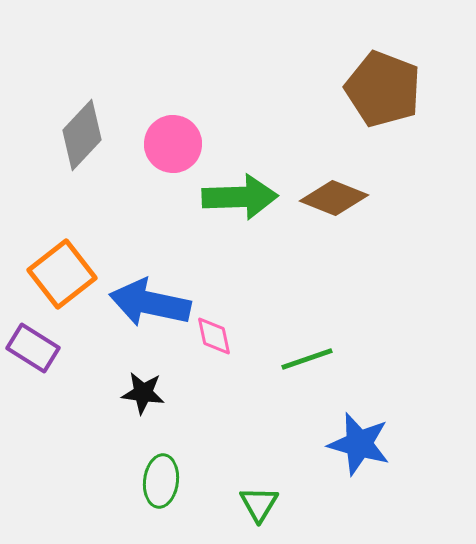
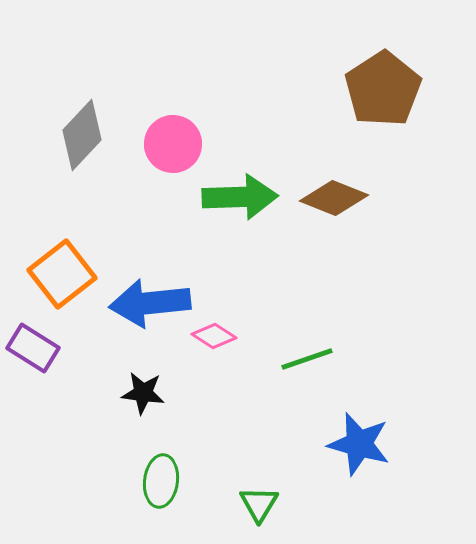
brown pentagon: rotated 18 degrees clockwise
blue arrow: rotated 18 degrees counterclockwise
pink diamond: rotated 45 degrees counterclockwise
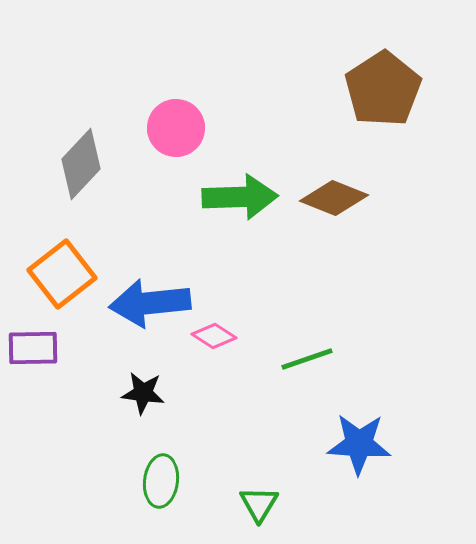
gray diamond: moved 1 px left, 29 px down
pink circle: moved 3 px right, 16 px up
purple rectangle: rotated 33 degrees counterclockwise
blue star: rotated 12 degrees counterclockwise
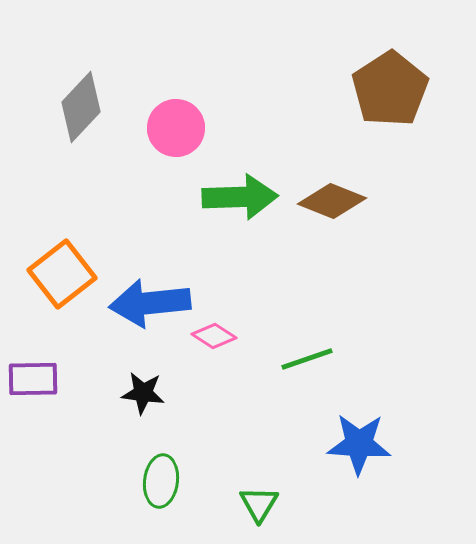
brown pentagon: moved 7 px right
gray diamond: moved 57 px up
brown diamond: moved 2 px left, 3 px down
purple rectangle: moved 31 px down
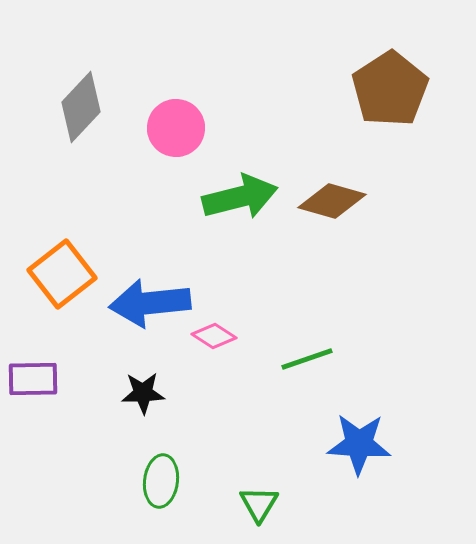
green arrow: rotated 12 degrees counterclockwise
brown diamond: rotated 6 degrees counterclockwise
black star: rotated 9 degrees counterclockwise
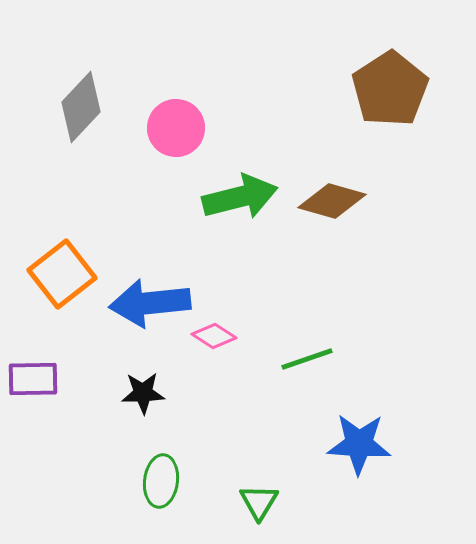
green triangle: moved 2 px up
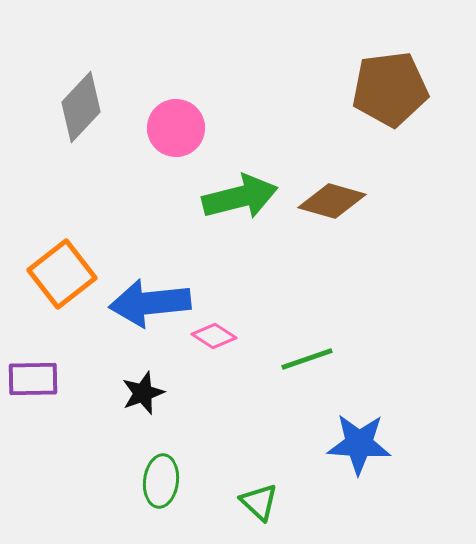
brown pentagon: rotated 26 degrees clockwise
black star: rotated 18 degrees counterclockwise
green triangle: rotated 18 degrees counterclockwise
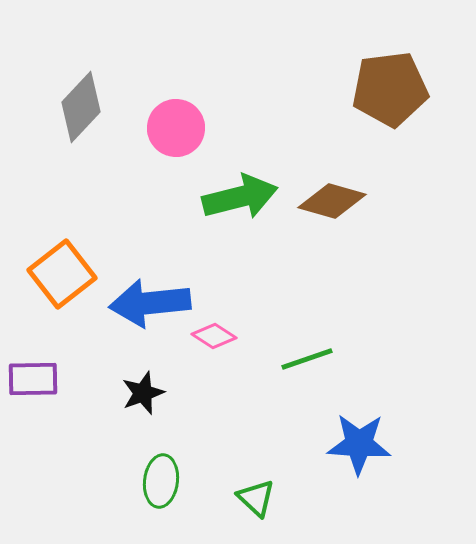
green triangle: moved 3 px left, 4 px up
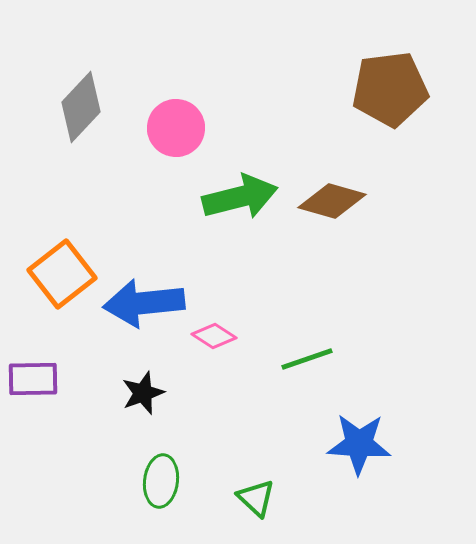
blue arrow: moved 6 px left
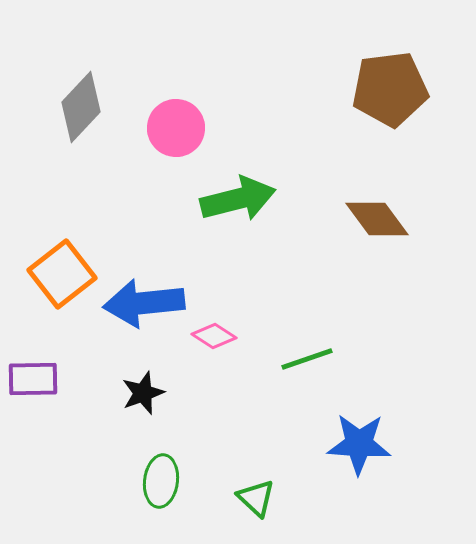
green arrow: moved 2 px left, 2 px down
brown diamond: moved 45 px right, 18 px down; rotated 38 degrees clockwise
